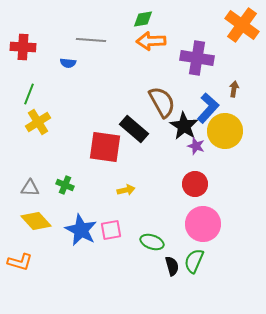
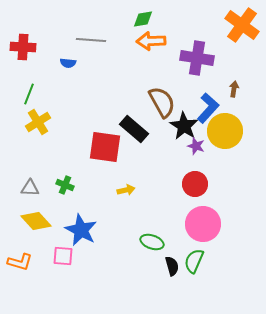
pink square: moved 48 px left, 26 px down; rotated 15 degrees clockwise
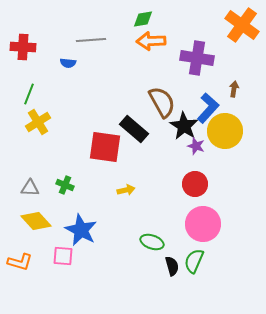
gray line: rotated 8 degrees counterclockwise
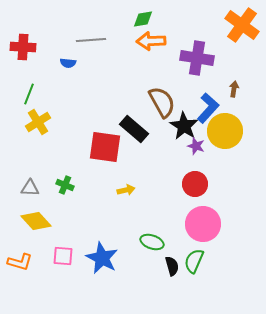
blue star: moved 21 px right, 28 px down
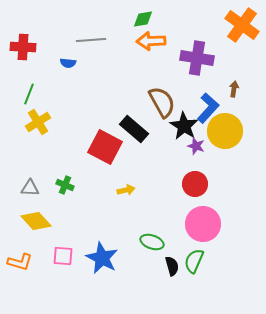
red square: rotated 20 degrees clockwise
